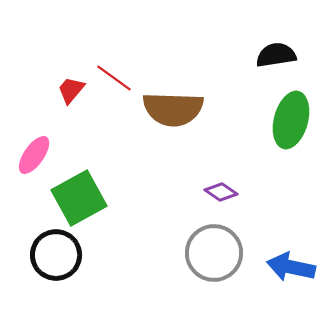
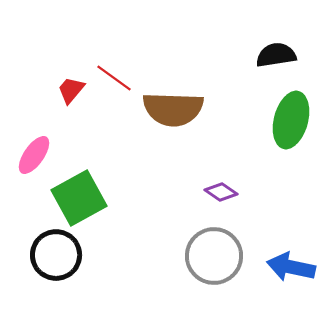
gray circle: moved 3 px down
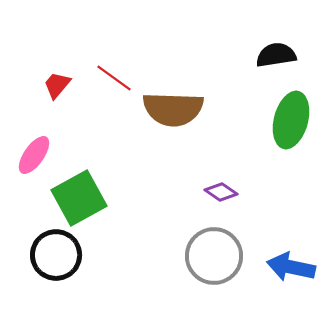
red trapezoid: moved 14 px left, 5 px up
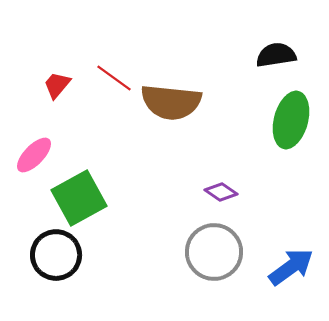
brown semicircle: moved 2 px left, 7 px up; rotated 4 degrees clockwise
pink ellipse: rotated 9 degrees clockwise
gray circle: moved 4 px up
blue arrow: rotated 132 degrees clockwise
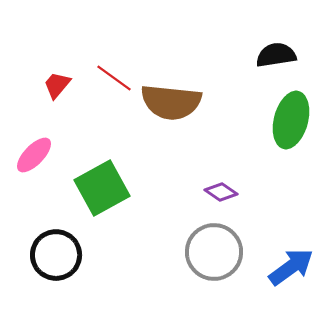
green square: moved 23 px right, 10 px up
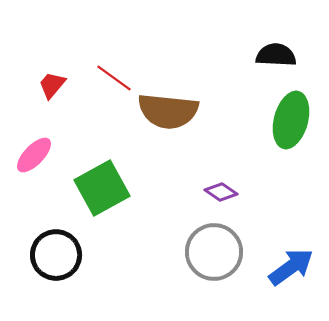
black semicircle: rotated 12 degrees clockwise
red trapezoid: moved 5 px left
brown semicircle: moved 3 px left, 9 px down
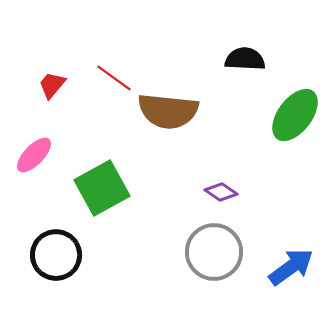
black semicircle: moved 31 px left, 4 px down
green ellipse: moved 4 px right, 5 px up; rotated 22 degrees clockwise
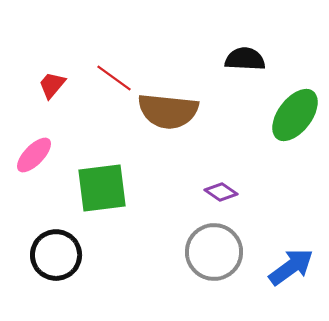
green square: rotated 22 degrees clockwise
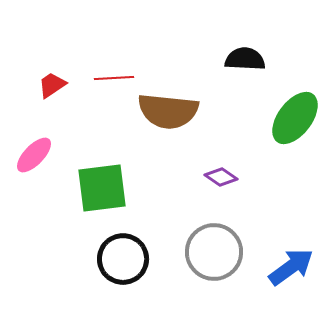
red line: rotated 39 degrees counterclockwise
red trapezoid: rotated 16 degrees clockwise
green ellipse: moved 3 px down
purple diamond: moved 15 px up
black circle: moved 67 px right, 4 px down
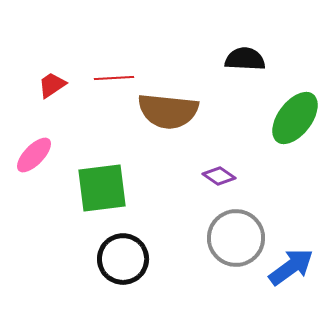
purple diamond: moved 2 px left, 1 px up
gray circle: moved 22 px right, 14 px up
